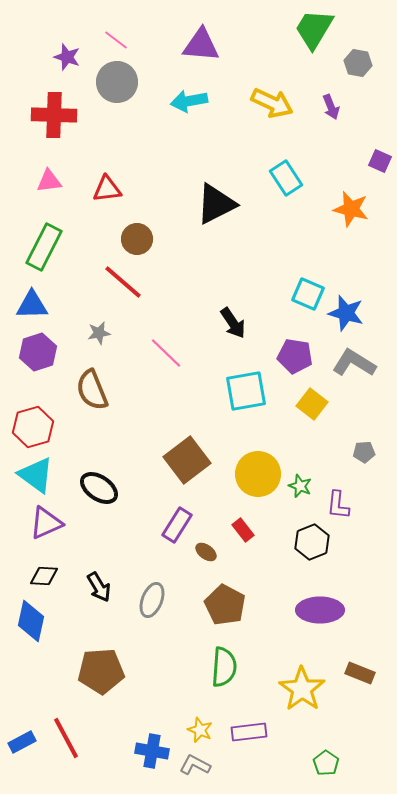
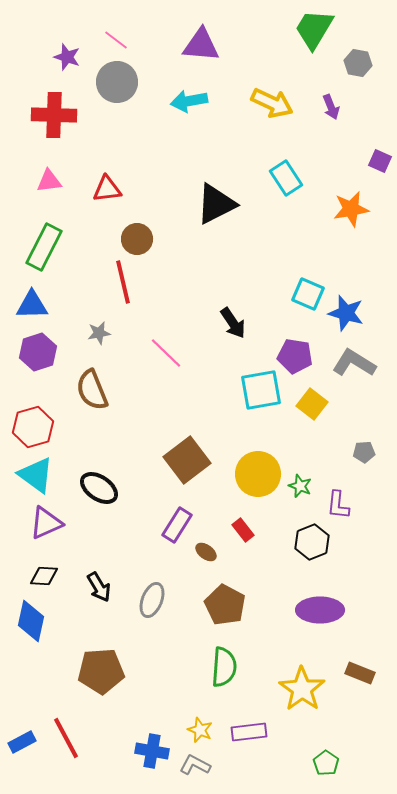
orange star at (351, 209): rotated 24 degrees counterclockwise
red line at (123, 282): rotated 36 degrees clockwise
cyan square at (246, 391): moved 15 px right, 1 px up
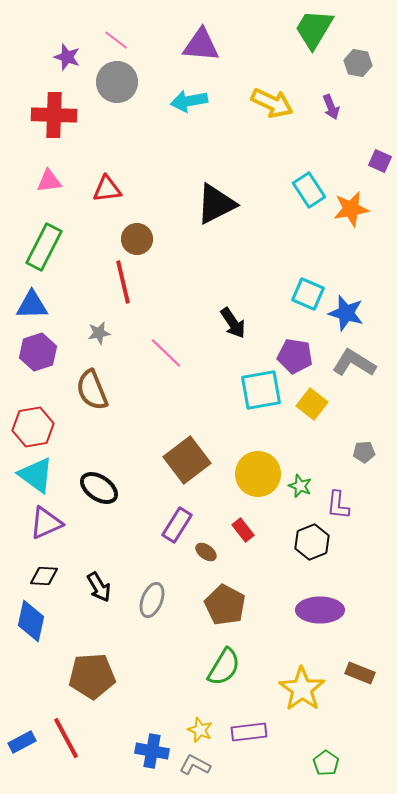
cyan rectangle at (286, 178): moved 23 px right, 12 px down
red hexagon at (33, 427): rotated 6 degrees clockwise
green semicircle at (224, 667): rotated 27 degrees clockwise
brown pentagon at (101, 671): moved 9 px left, 5 px down
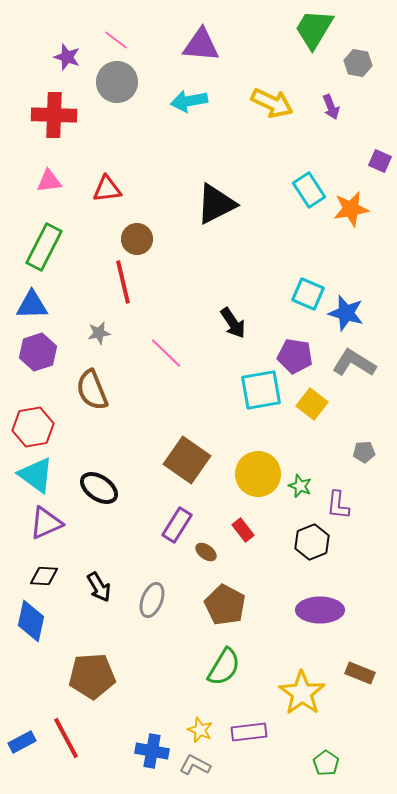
brown square at (187, 460): rotated 18 degrees counterclockwise
yellow star at (302, 689): moved 4 px down
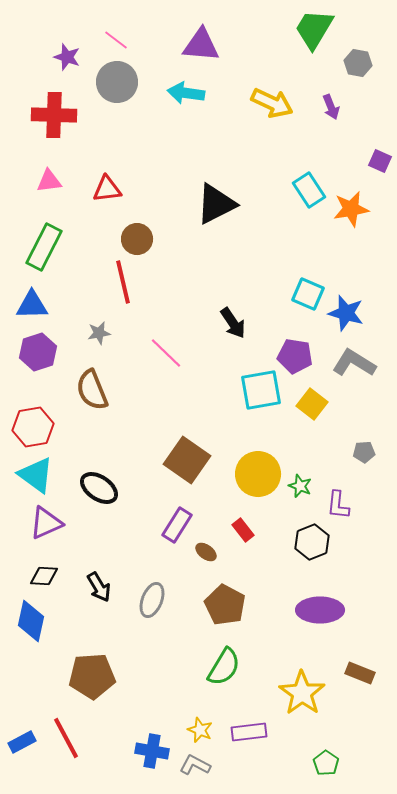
cyan arrow at (189, 101): moved 3 px left, 8 px up; rotated 18 degrees clockwise
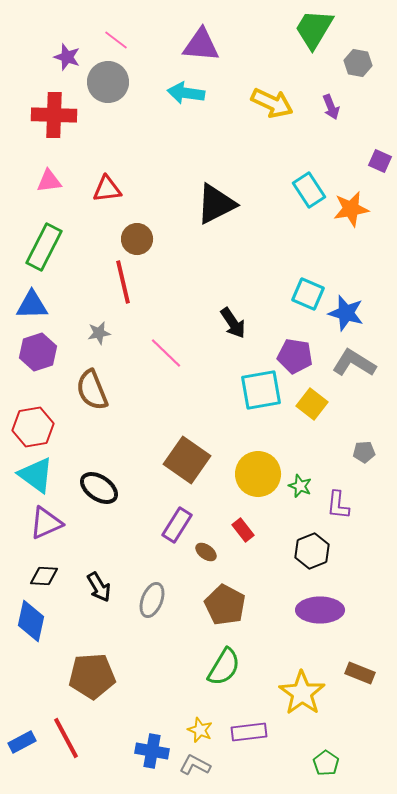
gray circle at (117, 82): moved 9 px left
black hexagon at (312, 542): moved 9 px down
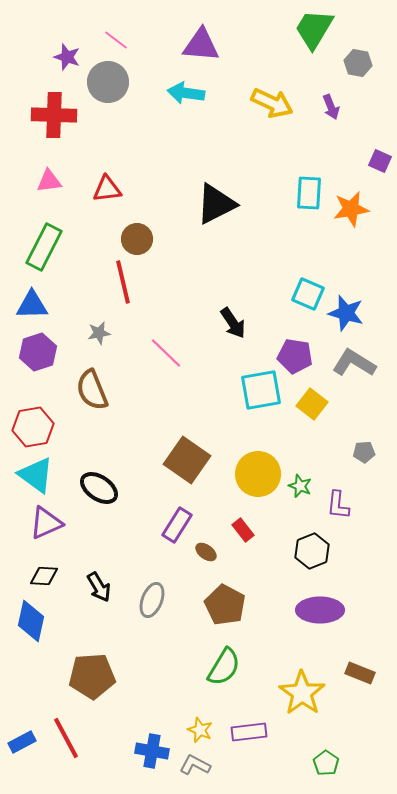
cyan rectangle at (309, 190): moved 3 px down; rotated 36 degrees clockwise
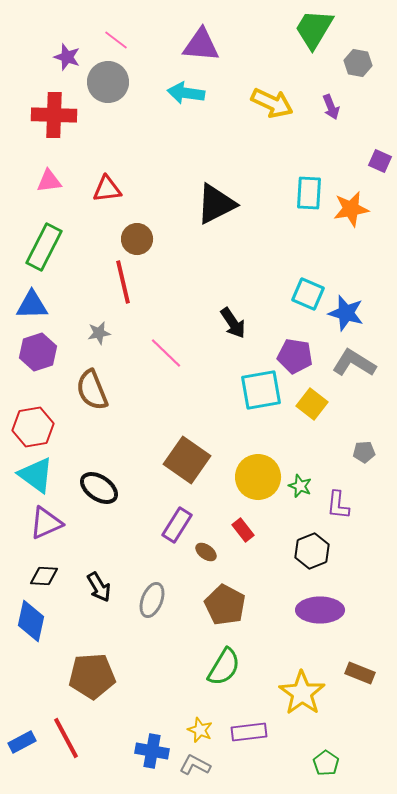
yellow circle at (258, 474): moved 3 px down
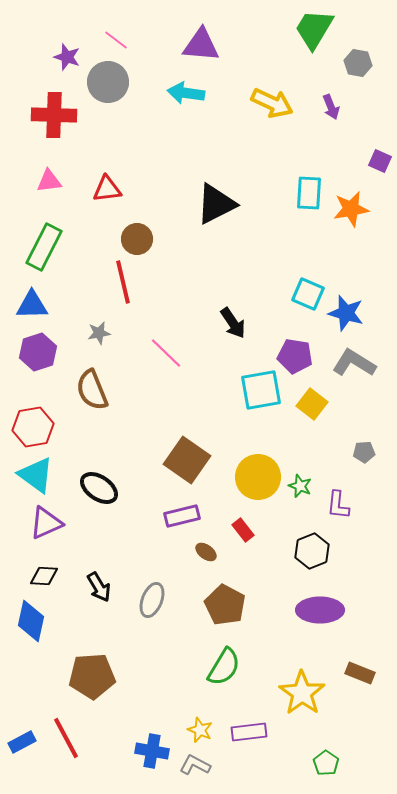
purple rectangle at (177, 525): moved 5 px right, 9 px up; rotated 44 degrees clockwise
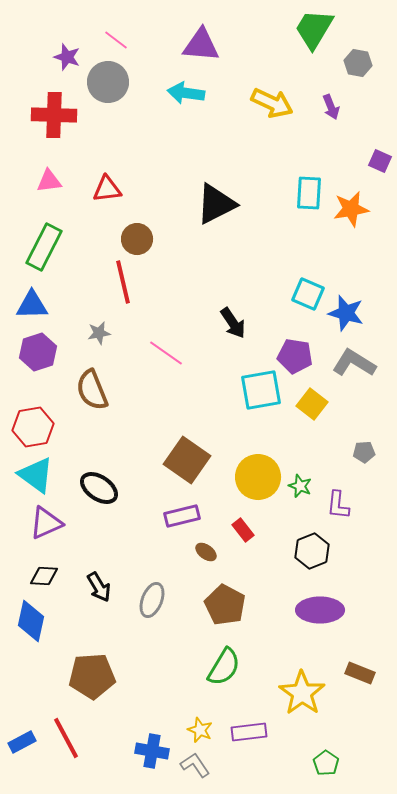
pink line at (166, 353): rotated 9 degrees counterclockwise
gray L-shape at (195, 765): rotated 28 degrees clockwise
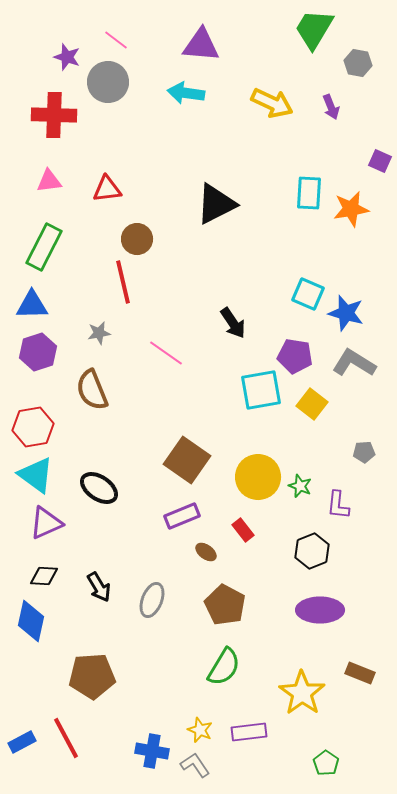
purple rectangle at (182, 516): rotated 8 degrees counterclockwise
